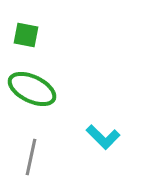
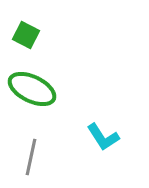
green square: rotated 16 degrees clockwise
cyan L-shape: rotated 12 degrees clockwise
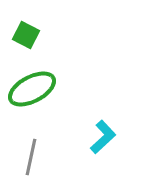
green ellipse: rotated 54 degrees counterclockwise
cyan L-shape: rotated 100 degrees counterclockwise
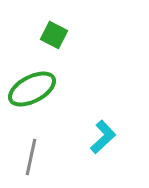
green square: moved 28 px right
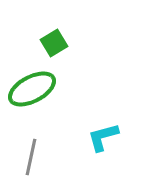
green square: moved 8 px down; rotated 32 degrees clockwise
cyan L-shape: rotated 152 degrees counterclockwise
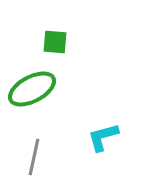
green square: moved 1 px right, 1 px up; rotated 36 degrees clockwise
gray line: moved 3 px right
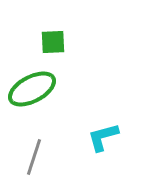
green square: moved 2 px left; rotated 8 degrees counterclockwise
gray line: rotated 6 degrees clockwise
